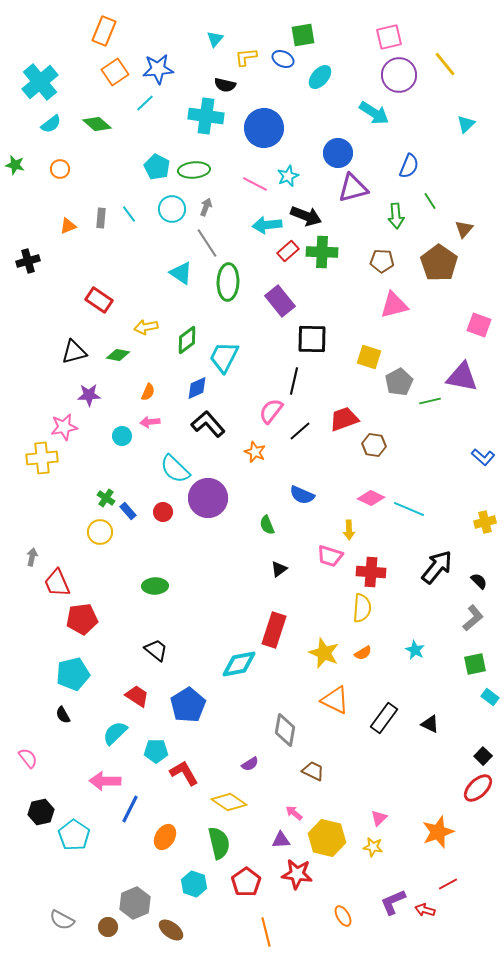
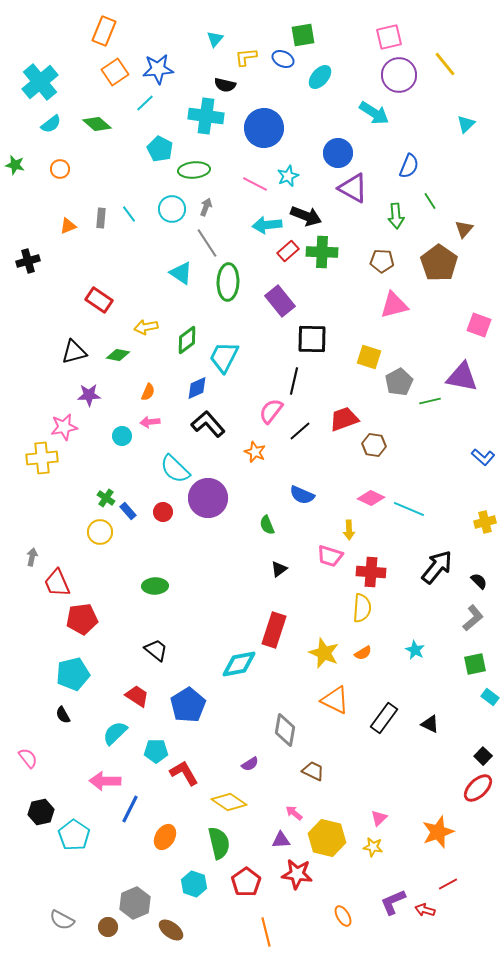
cyan pentagon at (157, 167): moved 3 px right, 18 px up
purple triangle at (353, 188): rotated 44 degrees clockwise
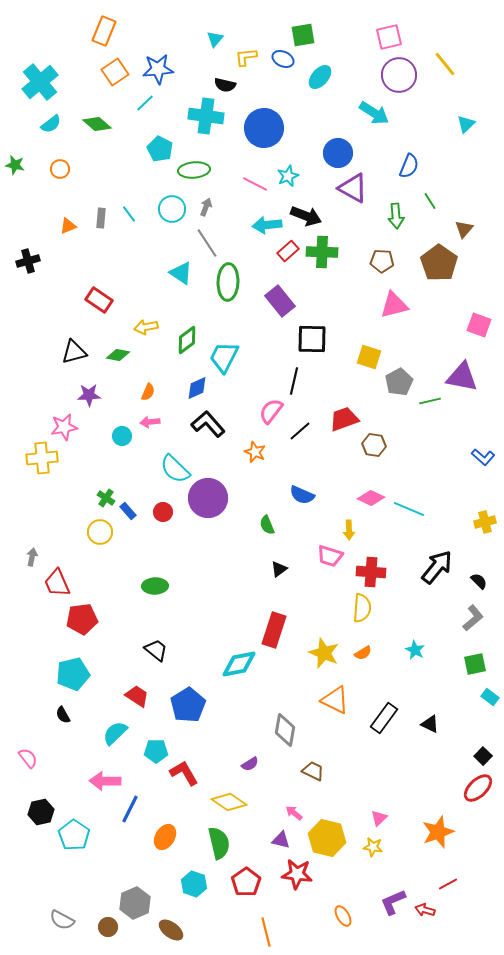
purple triangle at (281, 840): rotated 18 degrees clockwise
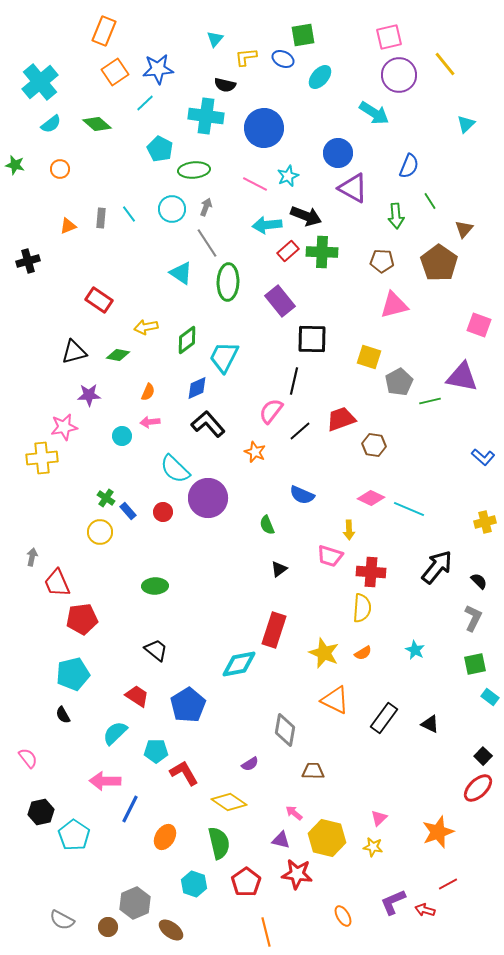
red trapezoid at (344, 419): moved 3 px left
gray L-shape at (473, 618): rotated 24 degrees counterclockwise
brown trapezoid at (313, 771): rotated 25 degrees counterclockwise
